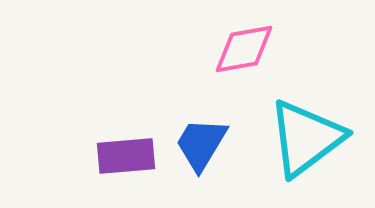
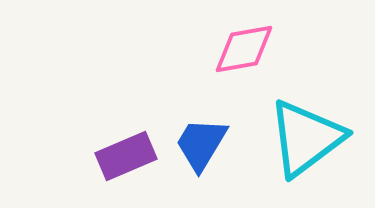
purple rectangle: rotated 18 degrees counterclockwise
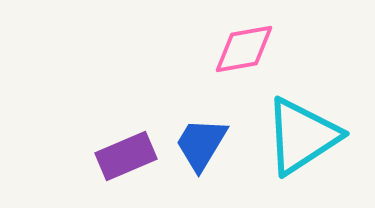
cyan triangle: moved 4 px left, 2 px up; rotated 4 degrees clockwise
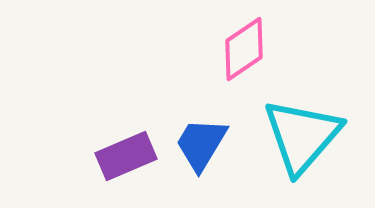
pink diamond: rotated 24 degrees counterclockwise
cyan triangle: rotated 16 degrees counterclockwise
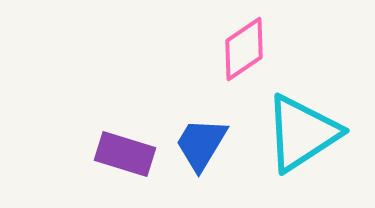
cyan triangle: moved 3 px up; rotated 16 degrees clockwise
purple rectangle: moved 1 px left, 2 px up; rotated 40 degrees clockwise
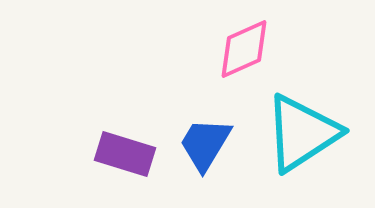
pink diamond: rotated 10 degrees clockwise
blue trapezoid: moved 4 px right
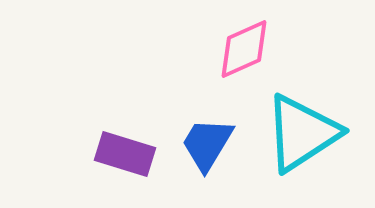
blue trapezoid: moved 2 px right
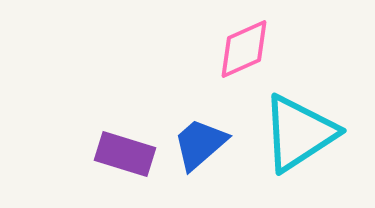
cyan triangle: moved 3 px left
blue trapezoid: moved 7 px left; rotated 18 degrees clockwise
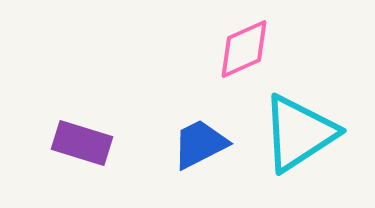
blue trapezoid: rotated 14 degrees clockwise
purple rectangle: moved 43 px left, 11 px up
